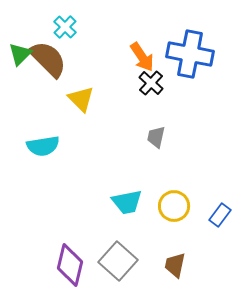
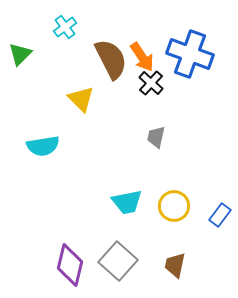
cyan cross: rotated 10 degrees clockwise
blue cross: rotated 9 degrees clockwise
brown semicircle: moved 63 px right; rotated 18 degrees clockwise
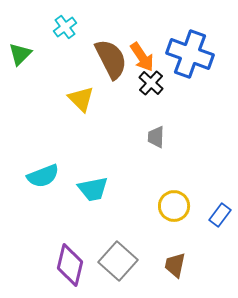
gray trapezoid: rotated 10 degrees counterclockwise
cyan semicircle: moved 30 px down; rotated 12 degrees counterclockwise
cyan trapezoid: moved 34 px left, 13 px up
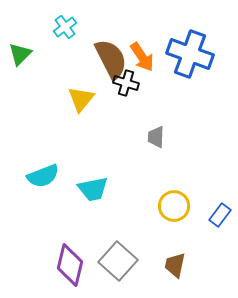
black cross: moved 25 px left; rotated 25 degrees counterclockwise
yellow triangle: rotated 24 degrees clockwise
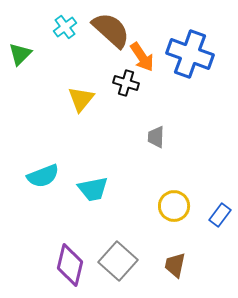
brown semicircle: moved 29 px up; rotated 21 degrees counterclockwise
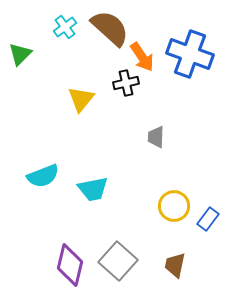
brown semicircle: moved 1 px left, 2 px up
black cross: rotated 30 degrees counterclockwise
blue rectangle: moved 12 px left, 4 px down
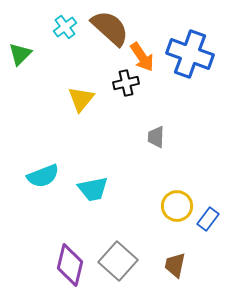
yellow circle: moved 3 px right
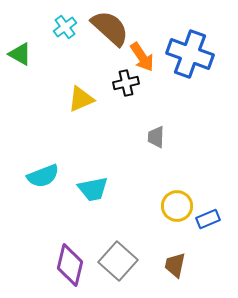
green triangle: rotated 45 degrees counterclockwise
yellow triangle: rotated 28 degrees clockwise
blue rectangle: rotated 30 degrees clockwise
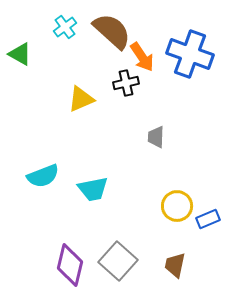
brown semicircle: moved 2 px right, 3 px down
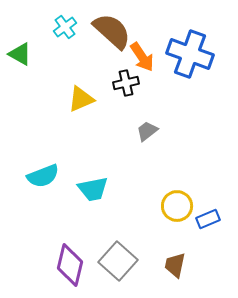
gray trapezoid: moved 9 px left, 6 px up; rotated 50 degrees clockwise
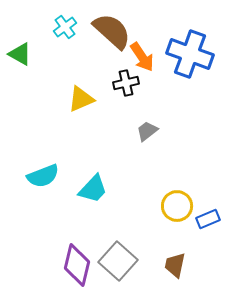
cyan trapezoid: rotated 36 degrees counterclockwise
purple diamond: moved 7 px right
